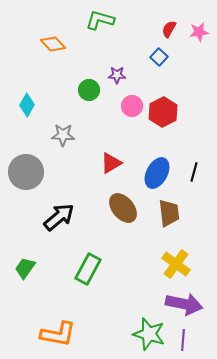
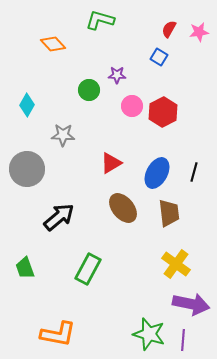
blue square: rotated 12 degrees counterclockwise
gray circle: moved 1 px right, 3 px up
green trapezoid: rotated 55 degrees counterclockwise
purple arrow: moved 7 px right
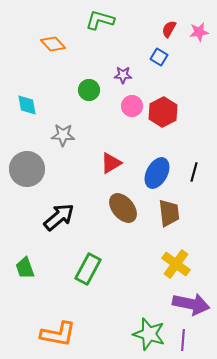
purple star: moved 6 px right
cyan diamond: rotated 40 degrees counterclockwise
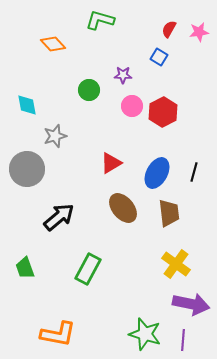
gray star: moved 8 px left, 1 px down; rotated 20 degrees counterclockwise
green star: moved 4 px left
